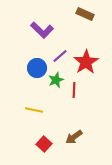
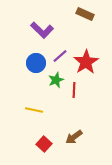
blue circle: moved 1 px left, 5 px up
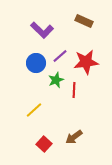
brown rectangle: moved 1 px left, 7 px down
red star: rotated 25 degrees clockwise
yellow line: rotated 54 degrees counterclockwise
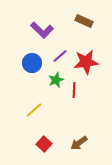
blue circle: moved 4 px left
brown arrow: moved 5 px right, 6 px down
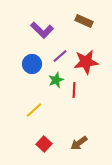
blue circle: moved 1 px down
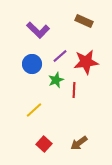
purple L-shape: moved 4 px left
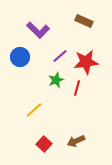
blue circle: moved 12 px left, 7 px up
red line: moved 3 px right, 2 px up; rotated 14 degrees clockwise
brown arrow: moved 3 px left, 2 px up; rotated 12 degrees clockwise
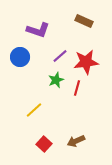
purple L-shape: rotated 25 degrees counterclockwise
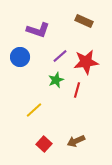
red line: moved 2 px down
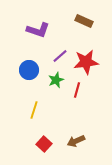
blue circle: moved 9 px right, 13 px down
yellow line: rotated 30 degrees counterclockwise
